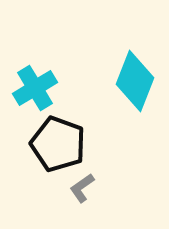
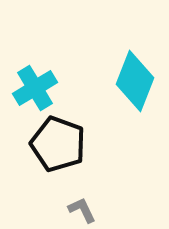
gray L-shape: moved 22 px down; rotated 100 degrees clockwise
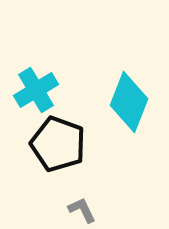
cyan diamond: moved 6 px left, 21 px down
cyan cross: moved 1 px right, 2 px down
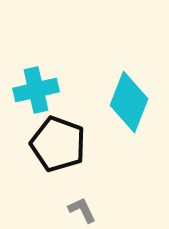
cyan cross: rotated 18 degrees clockwise
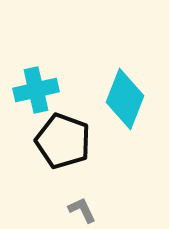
cyan diamond: moved 4 px left, 3 px up
black pentagon: moved 5 px right, 3 px up
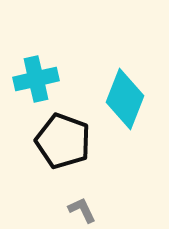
cyan cross: moved 11 px up
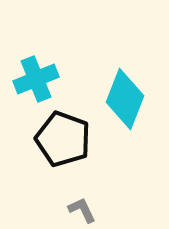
cyan cross: rotated 9 degrees counterclockwise
black pentagon: moved 2 px up
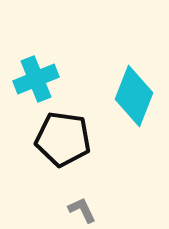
cyan diamond: moved 9 px right, 3 px up
black pentagon: rotated 12 degrees counterclockwise
